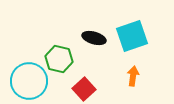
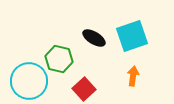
black ellipse: rotated 15 degrees clockwise
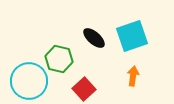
black ellipse: rotated 10 degrees clockwise
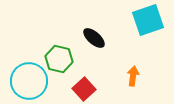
cyan square: moved 16 px right, 16 px up
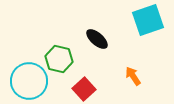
black ellipse: moved 3 px right, 1 px down
orange arrow: rotated 42 degrees counterclockwise
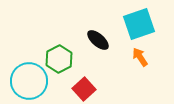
cyan square: moved 9 px left, 4 px down
black ellipse: moved 1 px right, 1 px down
green hexagon: rotated 20 degrees clockwise
orange arrow: moved 7 px right, 19 px up
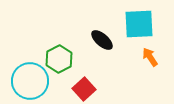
cyan square: rotated 16 degrees clockwise
black ellipse: moved 4 px right
orange arrow: moved 10 px right
cyan circle: moved 1 px right
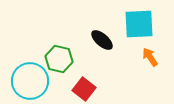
green hexagon: rotated 20 degrees counterclockwise
red square: rotated 10 degrees counterclockwise
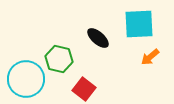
black ellipse: moved 4 px left, 2 px up
orange arrow: rotated 96 degrees counterclockwise
cyan circle: moved 4 px left, 2 px up
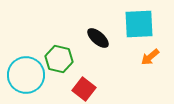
cyan circle: moved 4 px up
